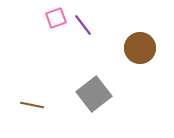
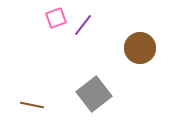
purple line: rotated 75 degrees clockwise
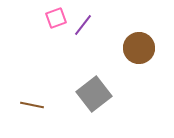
brown circle: moved 1 px left
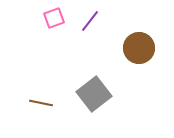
pink square: moved 2 px left
purple line: moved 7 px right, 4 px up
brown line: moved 9 px right, 2 px up
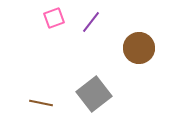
purple line: moved 1 px right, 1 px down
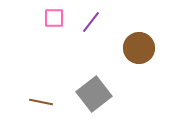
pink square: rotated 20 degrees clockwise
brown line: moved 1 px up
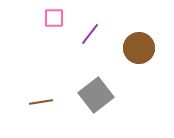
purple line: moved 1 px left, 12 px down
gray square: moved 2 px right, 1 px down
brown line: rotated 20 degrees counterclockwise
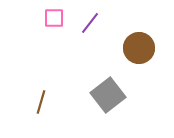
purple line: moved 11 px up
gray square: moved 12 px right
brown line: rotated 65 degrees counterclockwise
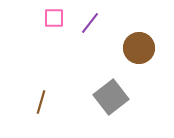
gray square: moved 3 px right, 2 px down
